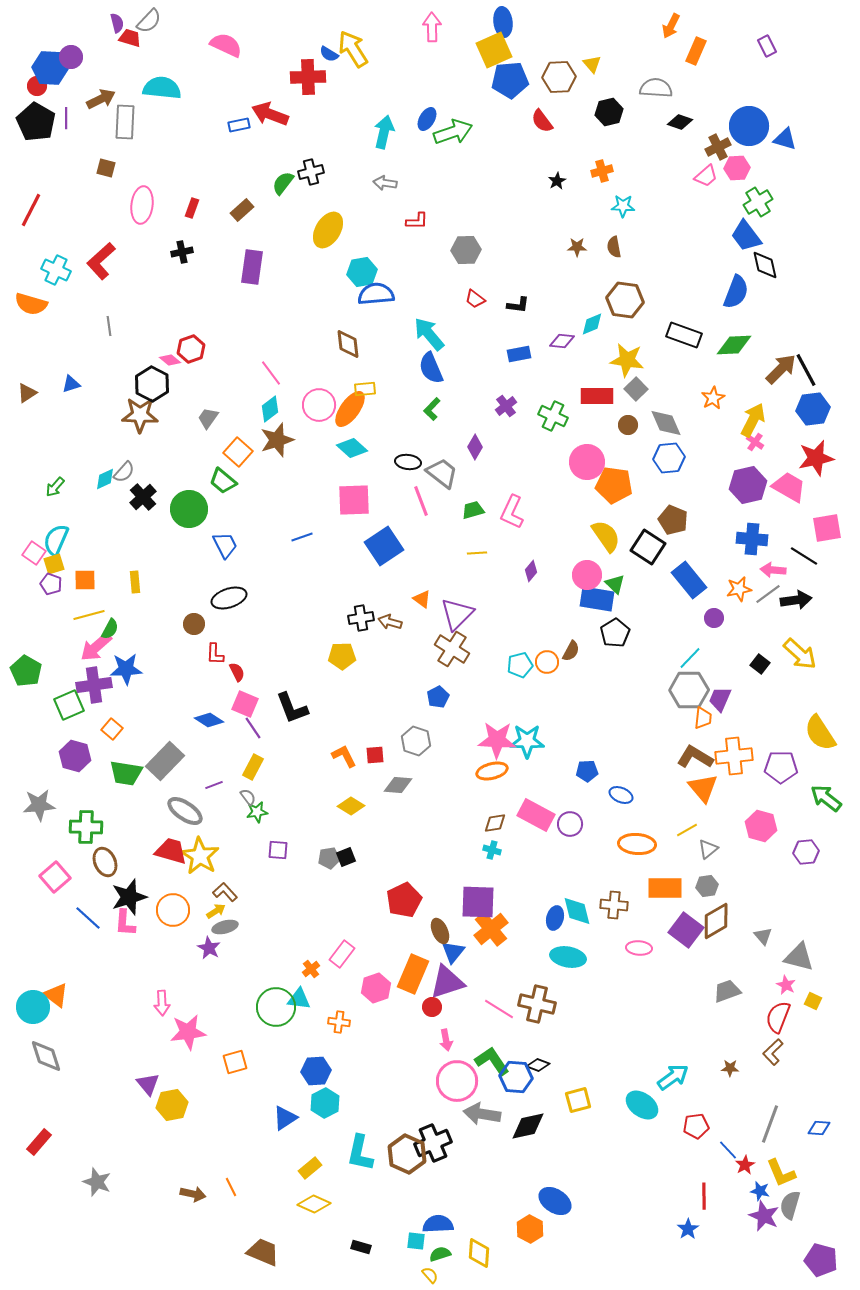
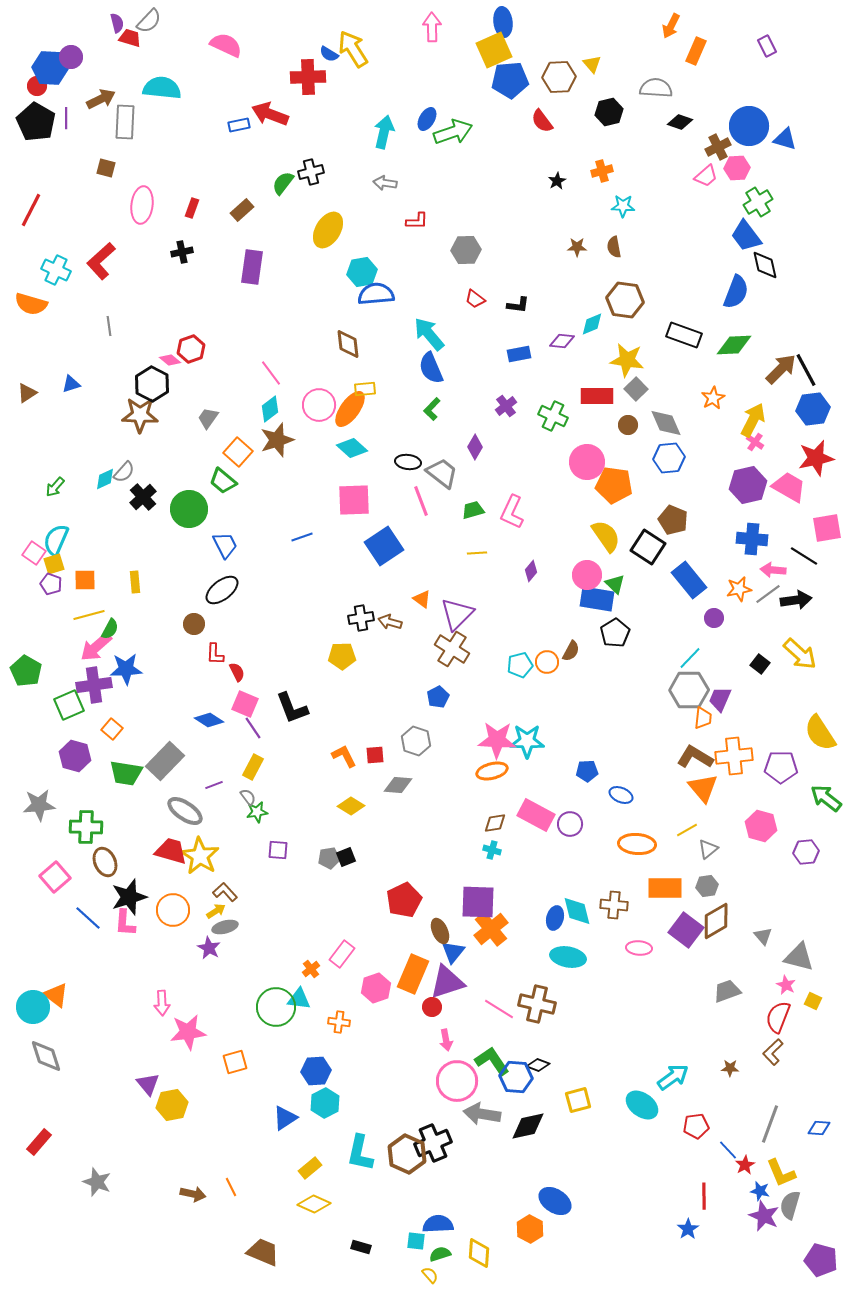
black ellipse at (229, 598): moved 7 px left, 8 px up; rotated 20 degrees counterclockwise
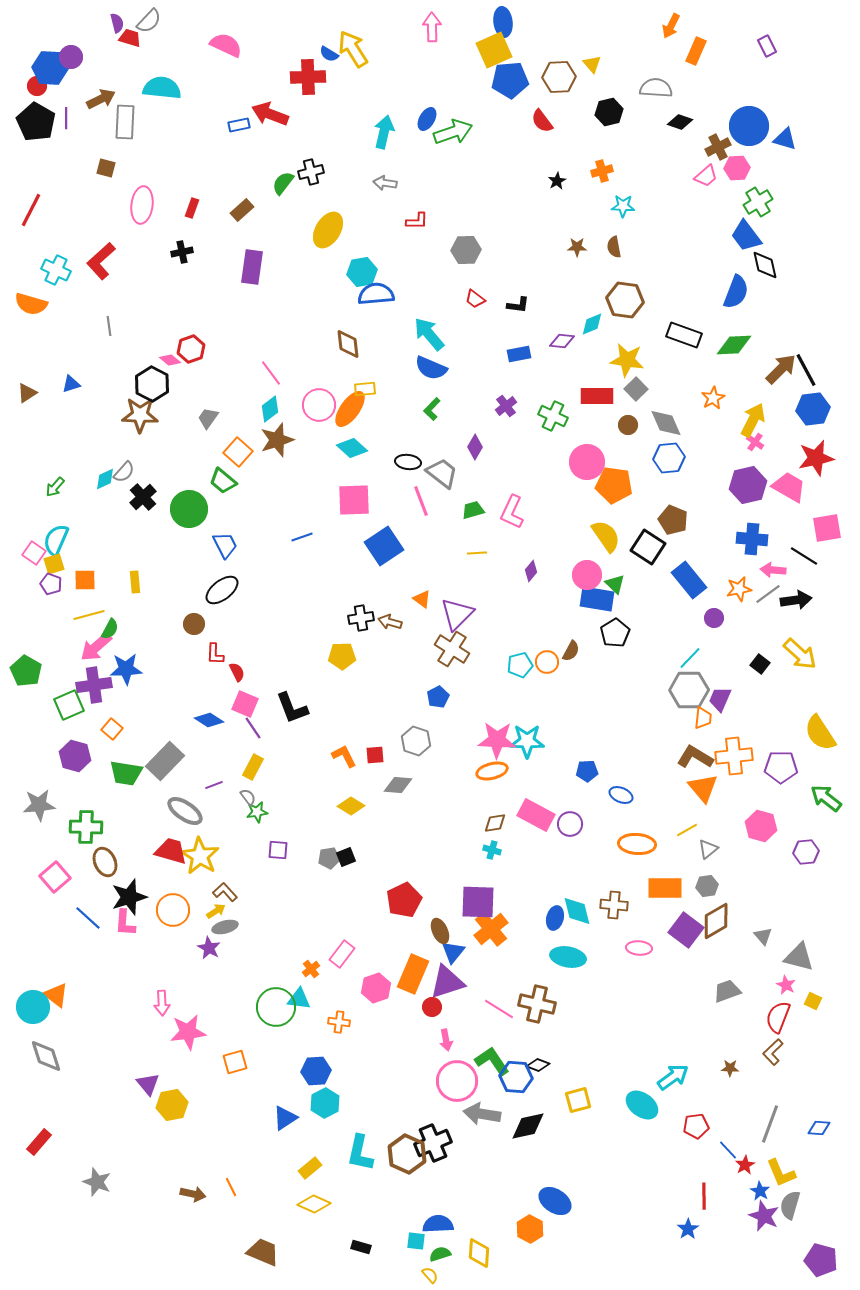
blue semicircle at (431, 368): rotated 44 degrees counterclockwise
blue star at (760, 1191): rotated 18 degrees clockwise
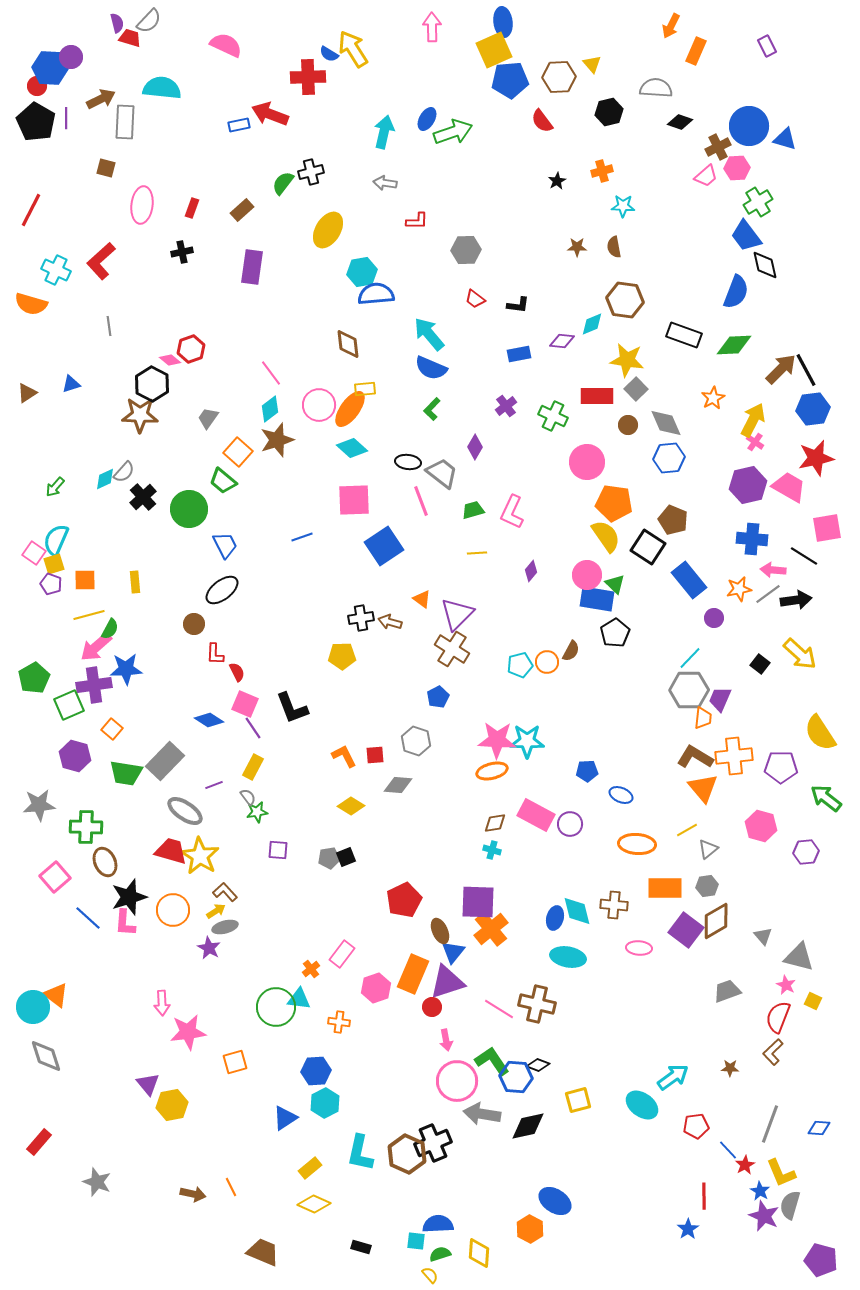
orange pentagon at (614, 485): moved 18 px down
green pentagon at (26, 671): moved 8 px right, 7 px down; rotated 12 degrees clockwise
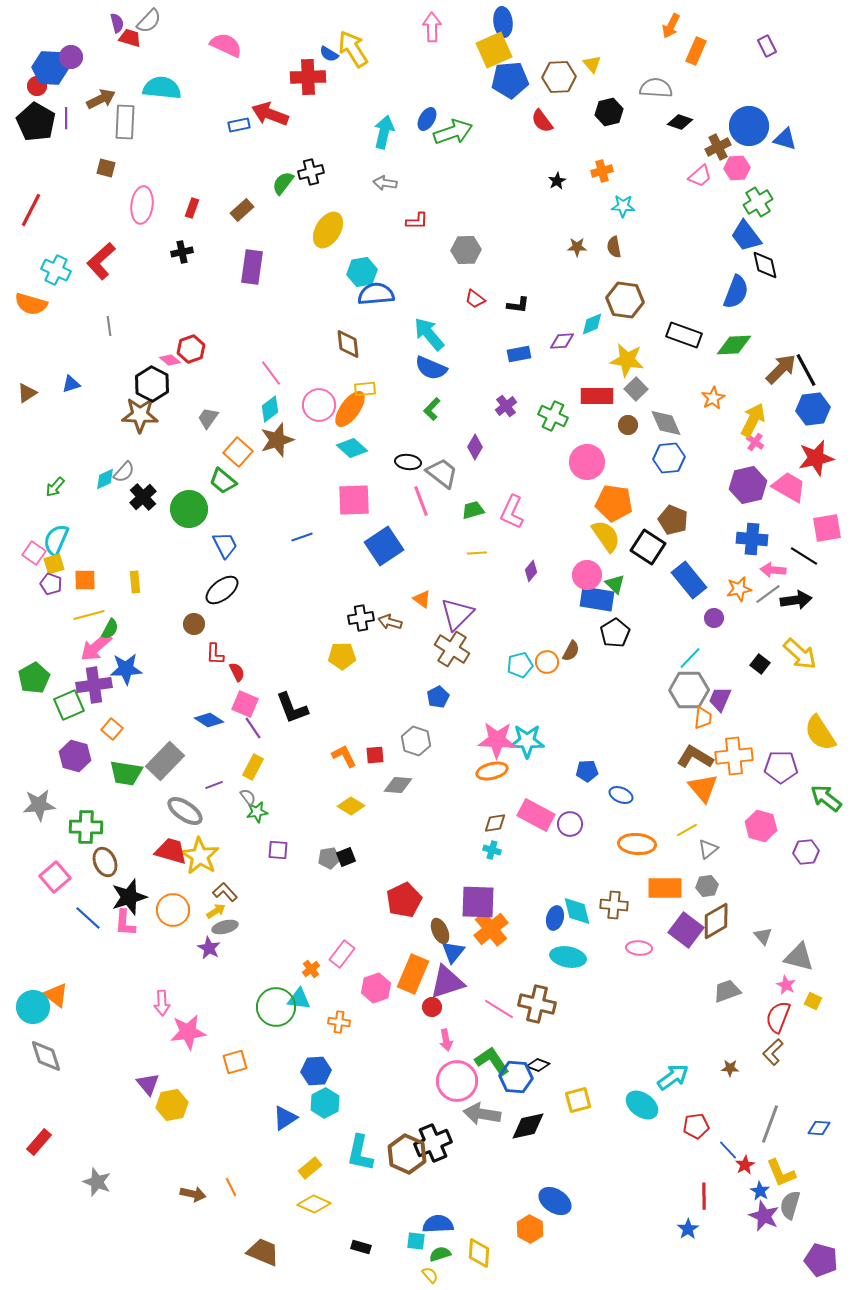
pink trapezoid at (706, 176): moved 6 px left
purple diamond at (562, 341): rotated 10 degrees counterclockwise
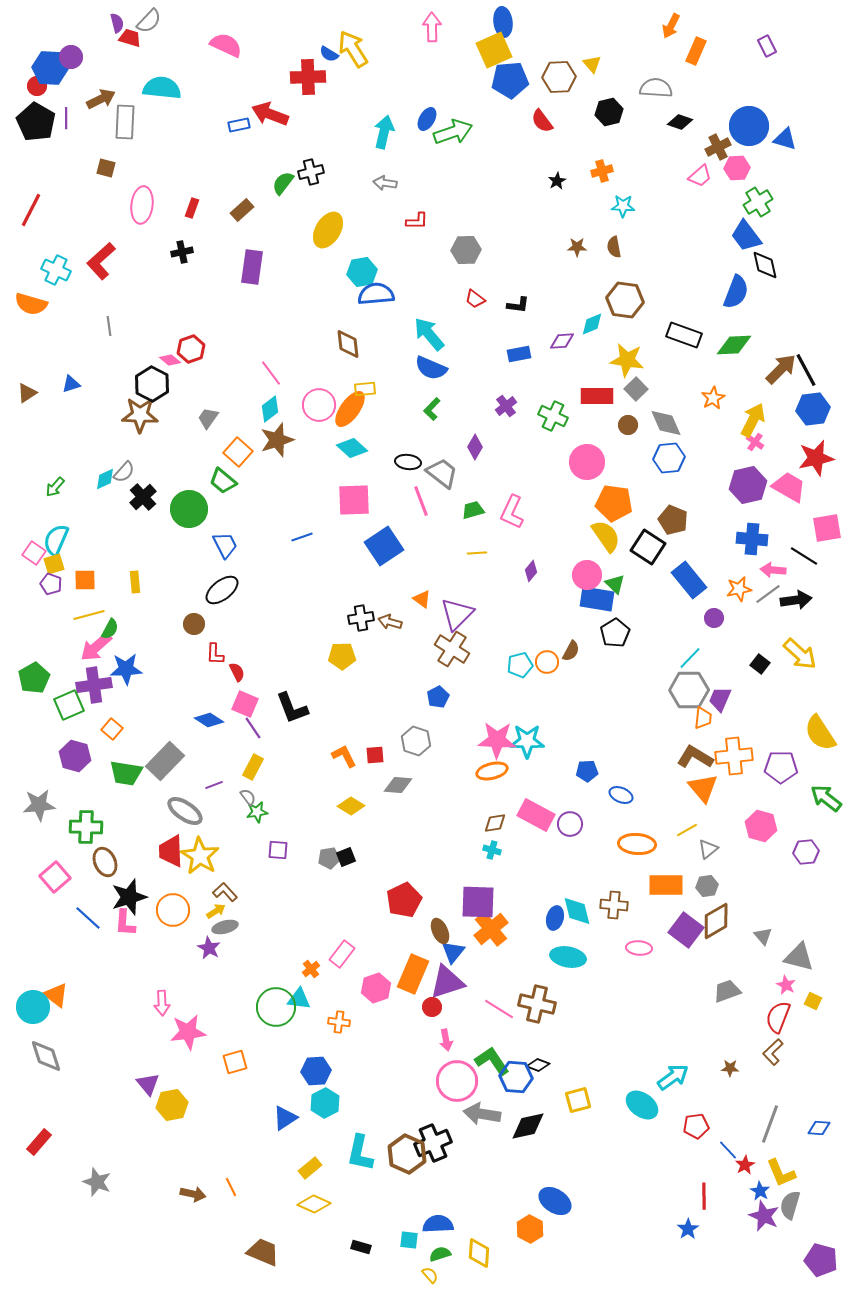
red trapezoid at (171, 851): rotated 108 degrees counterclockwise
orange rectangle at (665, 888): moved 1 px right, 3 px up
cyan square at (416, 1241): moved 7 px left, 1 px up
